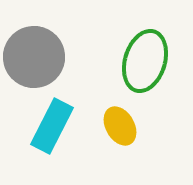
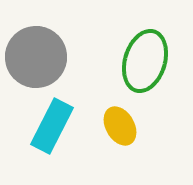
gray circle: moved 2 px right
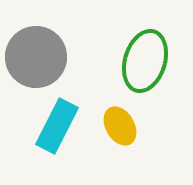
cyan rectangle: moved 5 px right
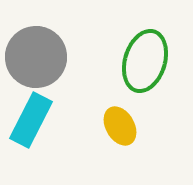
cyan rectangle: moved 26 px left, 6 px up
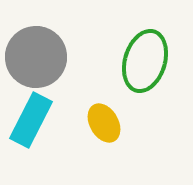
yellow ellipse: moved 16 px left, 3 px up
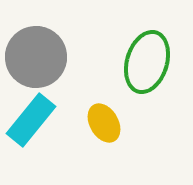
green ellipse: moved 2 px right, 1 px down
cyan rectangle: rotated 12 degrees clockwise
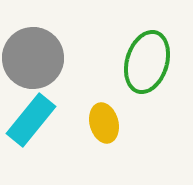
gray circle: moved 3 px left, 1 px down
yellow ellipse: rotated 15 degrees clockwise
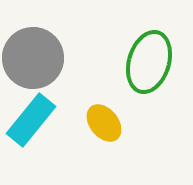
green ellipse: moved 2 px right
yellow ellipse: rotated 24 degrees counterclockwise
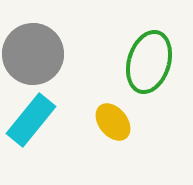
gray circle: moved 4 px up
yellow ellipse: moved 9 px right, 1 px up
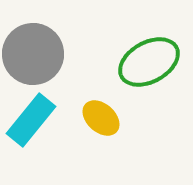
green ellipse: rotated 44 degrees clockwise
yellow ellipse: moved 12 px left, 4 px up; rotated 9 degrees counterclockwise
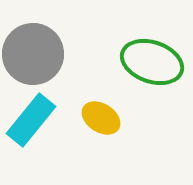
green ellipse: moved 3 px right; rotated 48 degrees clockwise
yellow ellipse: rotated 9 degrees counterclockwise
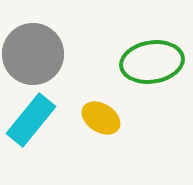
green ellipse: rotated 28 degrees counterclockwise
